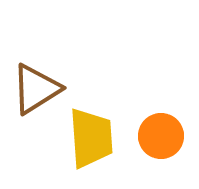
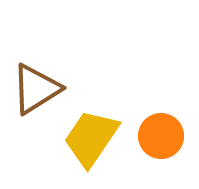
yellow trapezoid: rotated 142 degrees counterclockwise
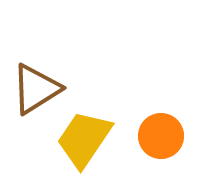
yellow trapezoid: moved 7 px left, 1 px down
